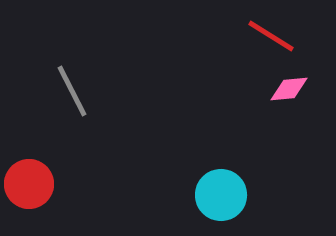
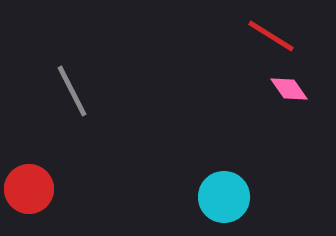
pink diamond: rotated 60 degrees clockwise
red circle: moved 5 px down
cyan circle: moved 3 px right, 2 px down
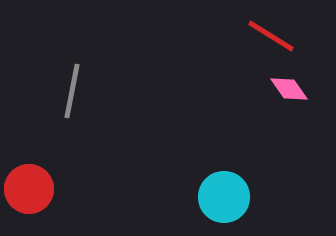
gray line: rotated 38 degrees clockwise
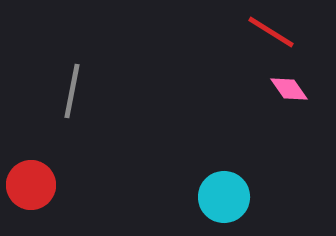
red line: moved 4 px up
red circle: moved 2 px right, 4 px up
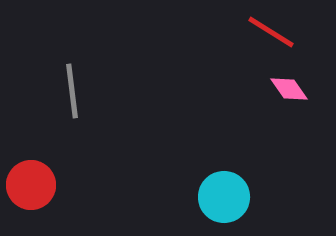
gray line: rotated 18 degrees counterclockwise
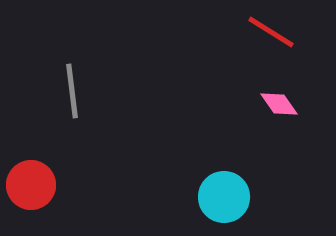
pink diamond: moved 10 px left, 15 px down
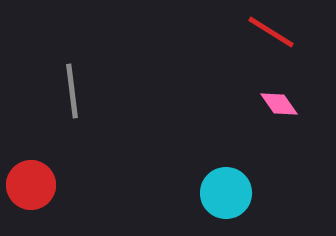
cyan circle: moved 2 px right, 4 px up
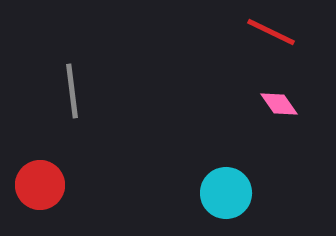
red line: rotated 6 degrees counterclockwise
red circle: moved 9 px right
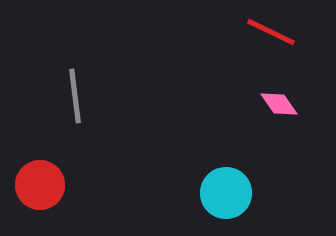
gray line: moved 3 px right, 5 px down
